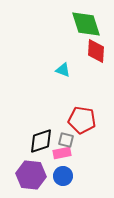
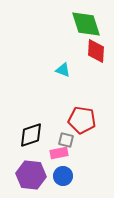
black diamond: moved 10 px left, 6 px up
pink rectangle: moved 3 px left
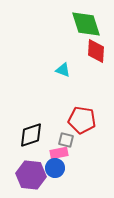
blue circle: moved 8 px left, 8 px up
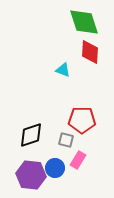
green diamond: moved 2 px left, 2 px up
red diamond: moved 6 px left, 1 px down
red pentagon: rotated 8 degrees counterclockwise
pink rectangle: moved 19 px right, 7 px down; rotated 48 degrees counterclockwise
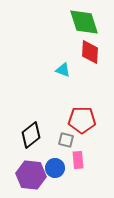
black diamond: rotated 20 degrees counterclockwise
pink rectangle: rotated 36 degrees counterclockwise
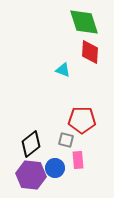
black diamond: moved 9 px down
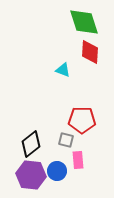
blue circle: moved 2 px right, 3 px down
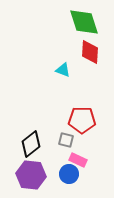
pink rectangle: rotated 60 degrees counterclockwise
blue circle: moved 12 px right, 3 px down
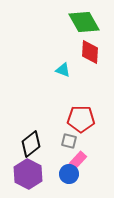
green diamond: rotated 12 degrees counterclockwise
red pentagon: moved 1 px left, 1 px up
gray square: moved 3 px right, 1 px down
pink rectangle: rotated 72 degrees counterclockwise
purple hexagon: moved 3 px left, 1 px up; rotated 20 degrees clockwise
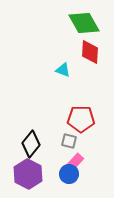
green diamond: moved 1 px down
black diamond: rotated 12 degrees counterclockwise
pink rectangle: moved 3 px left, 2 px down
